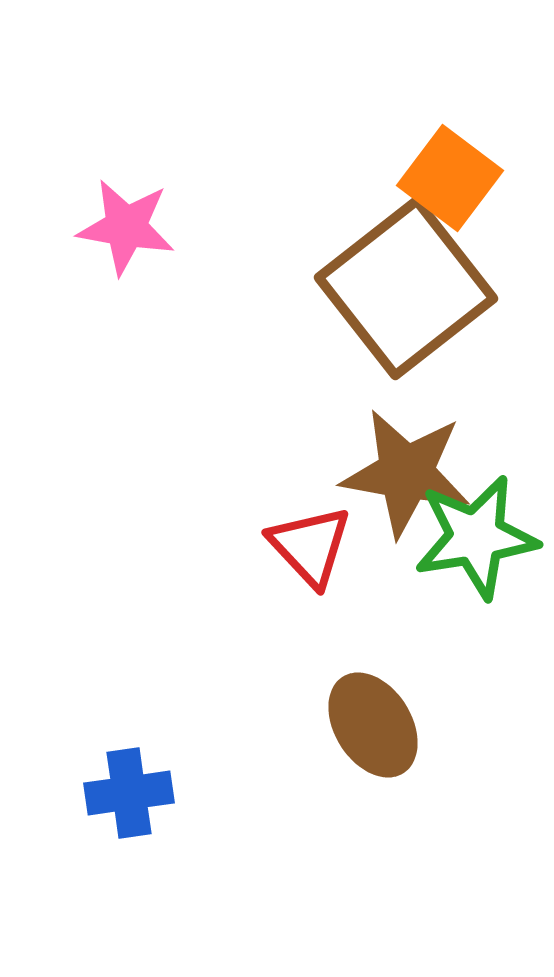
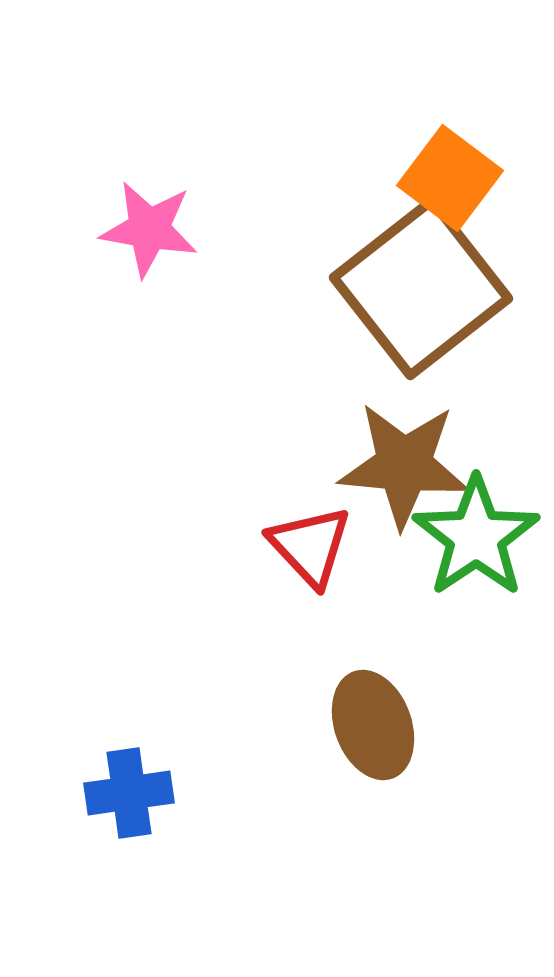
pink star: moved 23 px right, 2 px down
brown square: moved 15 px right
brown star: moved 2 px left, 8 px up; rotated 5 degrees counterclockwise
green star: rotated 25 degrees counterclockwise
brown ellipse: rotated 12 degrees clockwise
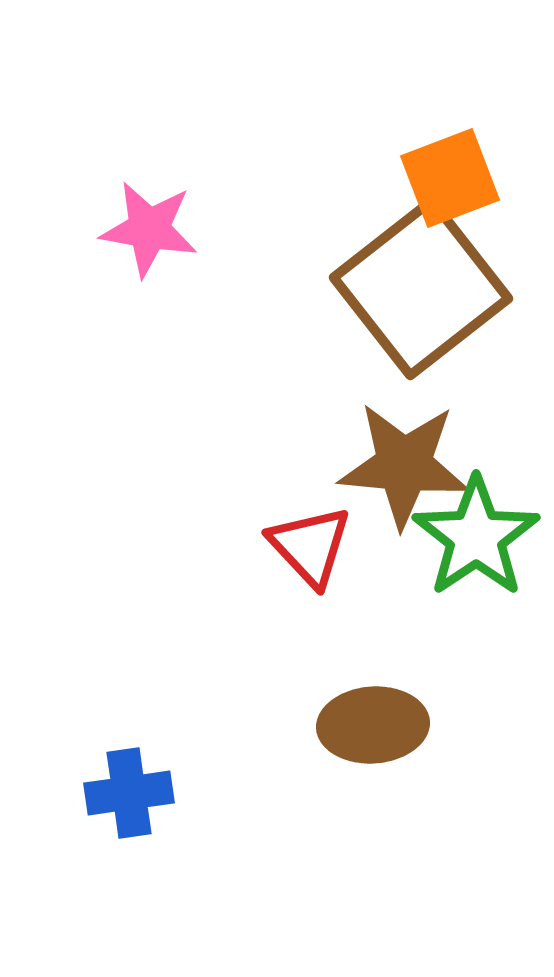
orange square: rotated 32 degrees clockwise
brown ellipse: rotated 74 degrees counterclockwise
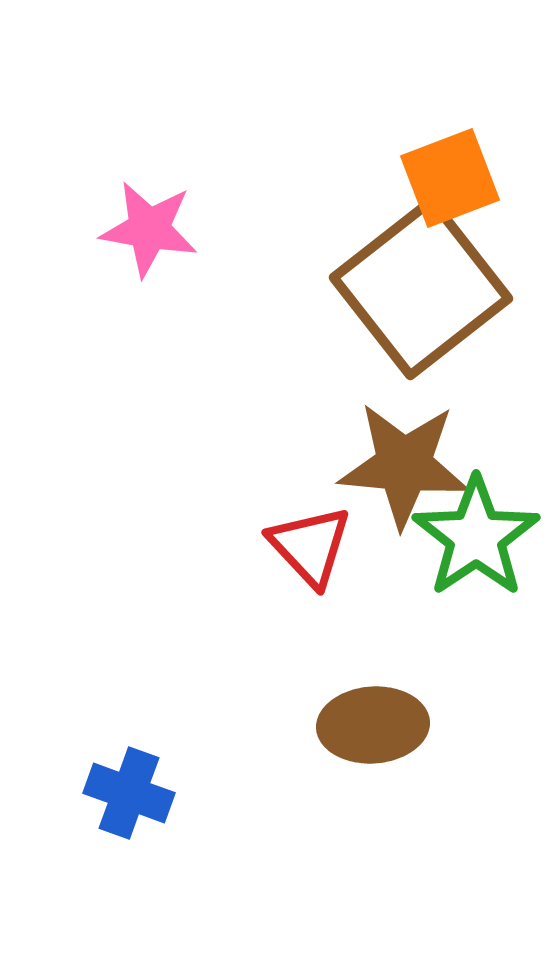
blue cross: rotated 28 degrees clockwise
